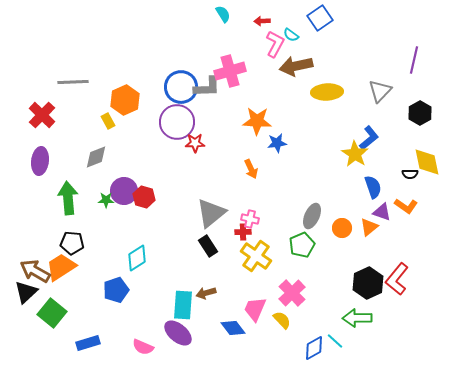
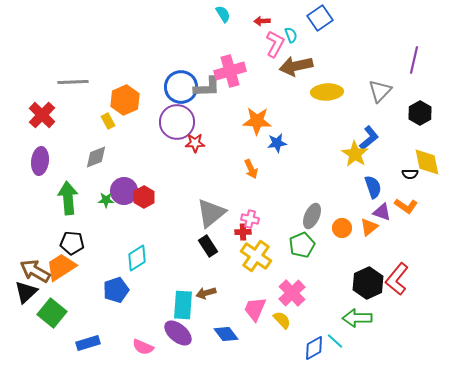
cyan semicircle at (291, 35): rotated 147 degrees counterclockwise
red hexagon at (144, 197): rotated 15 degrees clockwise
blue diamond at (233, 328): moved 7 px left, 6 px down
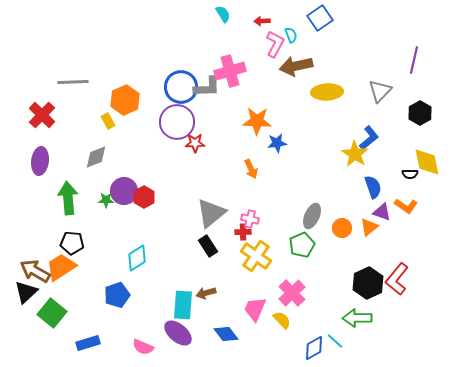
blue pentagon at (116, 290): moved 1 px right, 5 px down
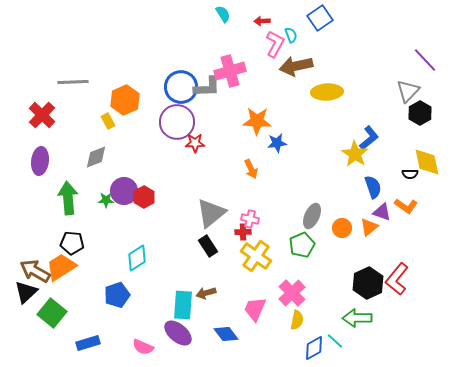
purple line at (414, 60): moved 11 px right; rotated 56 degrees counterclockwise
gray triangle at (380, 91): moved 28 px right
yellow semicircle at (282, 320): moved 15 px right; rotated 54 degrees clockwise
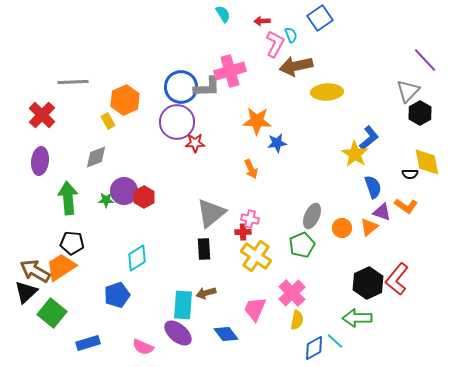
black rectangle at (208, 246): moved 4 px left, 3 px down; rotated 30 degrees clockwise
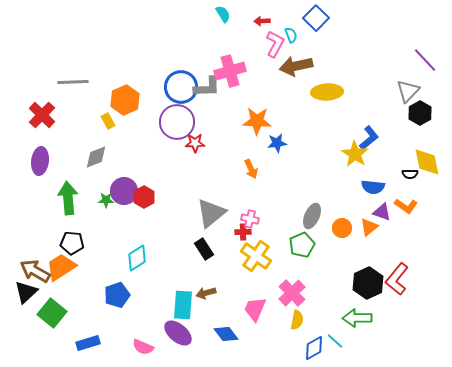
blue square at (320, 18): moved 4 px left; rotated 10 degrees counterclockwise
blue semicircle at (373, 187): rotated 115 degrees clockwise
black rectangle at (204, 249): rotated 30 degrees counterclockwise
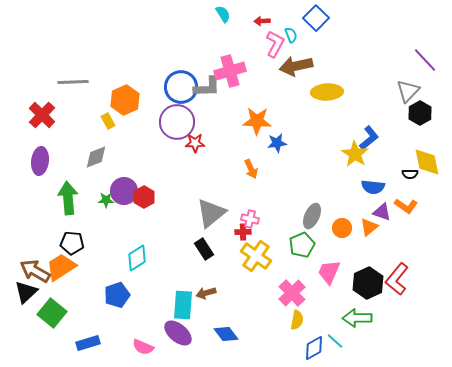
pink trapezoid at (255, 309): moved 74 px right, 37 px up
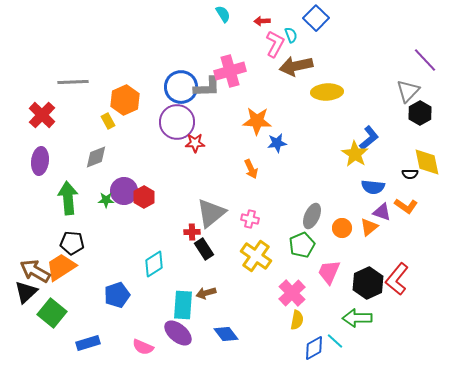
red cross at (243, 232): moved 51 px left
cyan diamond at (137, 258): moved 17 px right, 6 px down
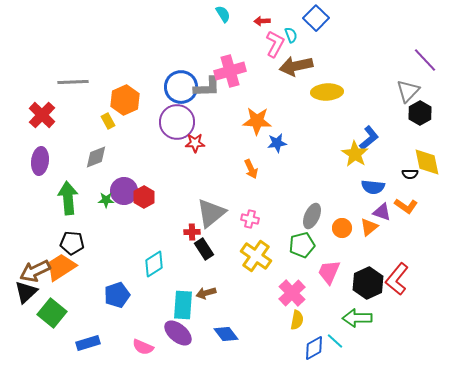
green pentagon at (302, 245): rotated 10 degrees clockwise
brown arrow at (35, 271): rotated 56 degrees counterclockwise
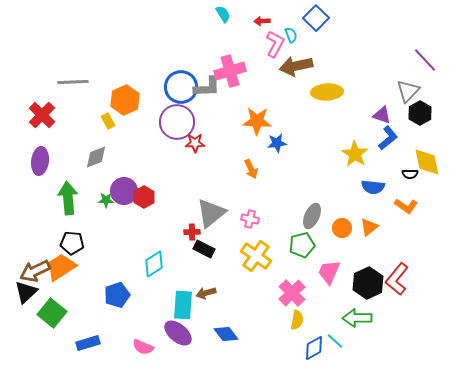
blue L-shape at (369, 138): moved 19 px right
purple triangle at (382, 212): moved 97 px up
black rectangle at (204, 249): rotated 30 degrees counterclockwise
